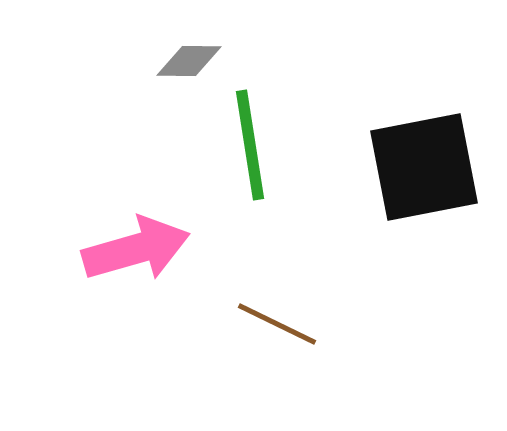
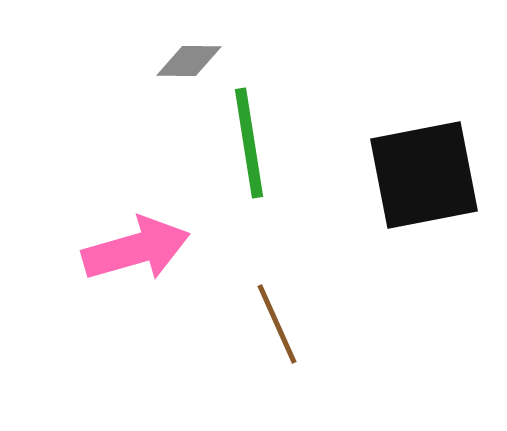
green line: moved 1 px left, 2 px up
black square: moved 8 px down
brown line: rotated 40 degrees clockwise
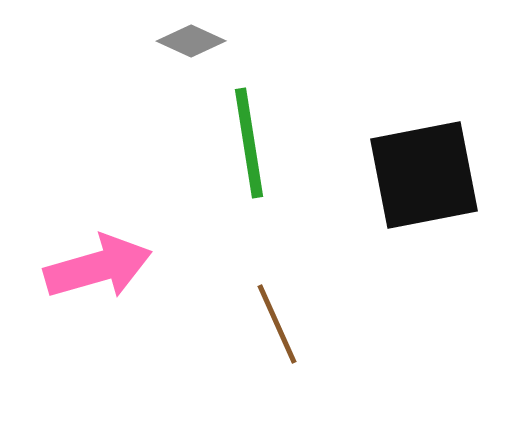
gray diamond: moved 2 px right, 20 px up; rotated 24 degrees clockwise
pink arrow: moved 38 px left, 18 px down
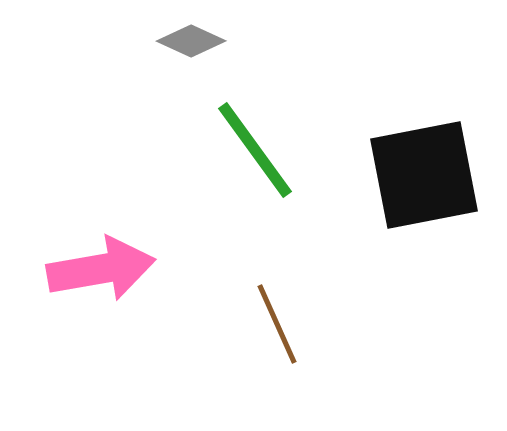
green line: moved 6 px right, 7 px down; rotated 27 degrees counterclockwise
pink arrow: moved 3 px right, 2 px down; rotated 6 degrees clockwise
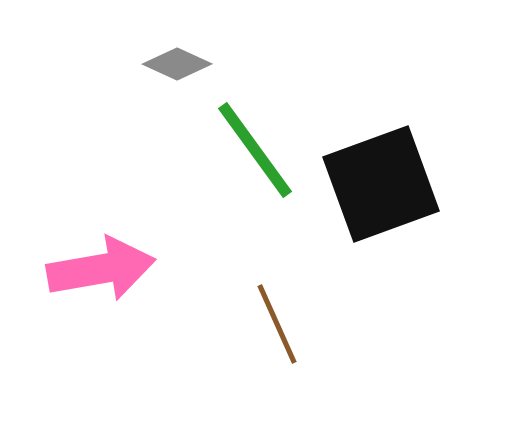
gray diamond: moved 14 px left, 23 px down
black square: moved 43 px left, 9 px down; rotated 9 degrees counterclockwise
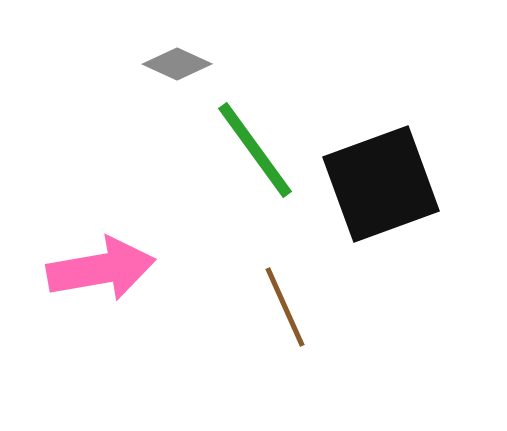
brown line: moved 8 px right, 17 px up
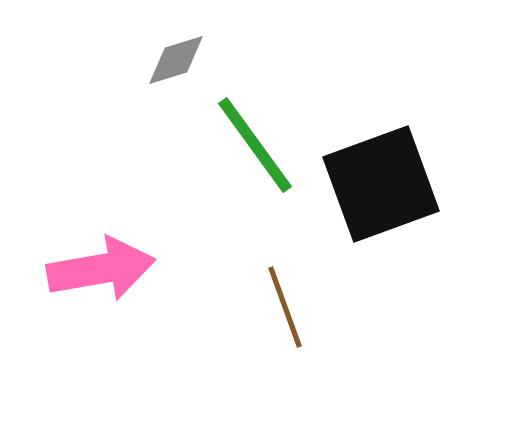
gray diamond: moved 1 px left, 4 px up; rotated 42 degrees counterclockwise
green line: moved 5 px up
brown line: rotated 4 degrees clockwise
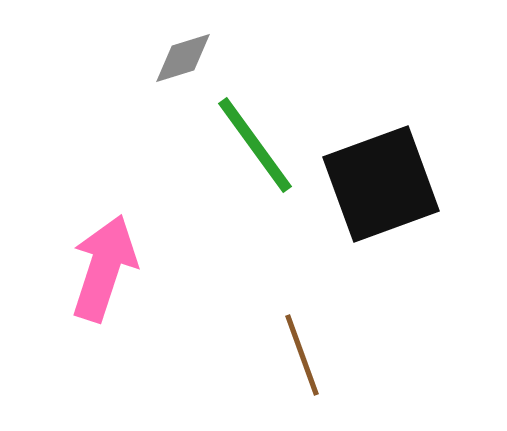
gray diamond: moved 7 px right, 2 px up
pink arrow: moved 3 px right, 1 px up; rotated 62 degrees counterclockwise
brown line: moved 17 px right, 48 px down
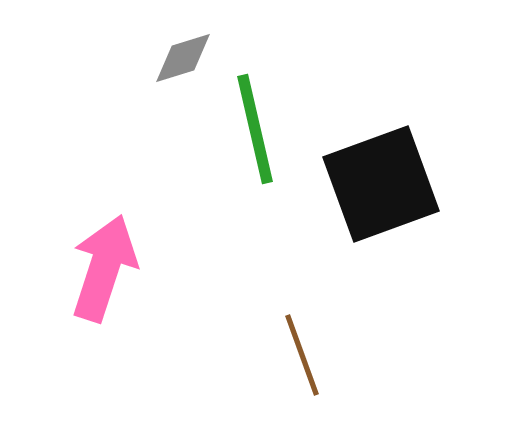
green line: moved 16 px up; rotated 23 degrees clockwise
